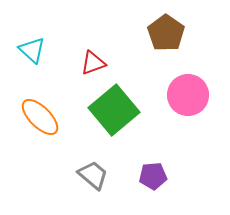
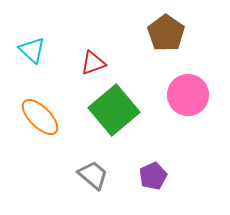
purple pentagon: rotated 20 degrees counterclockwise
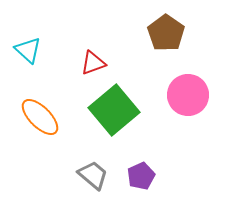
cyan triangle: moved 4 px left
purple pentagon: moved 12 px left
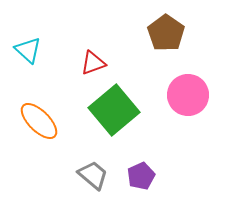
orange ellipse: moved 1 px left, 4 px down
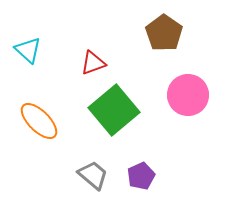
brown pentagon: moved 2 px left
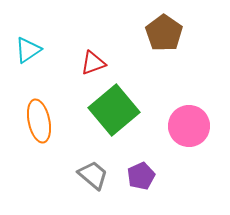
cyan triangle: rotated 44 degrees clockwise
pink circle: moved 1 px right, 31 px down
orange ellipse: rotated 33 degrees clockwise
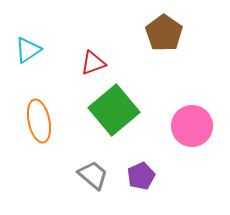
pink circle: moved 3 px right
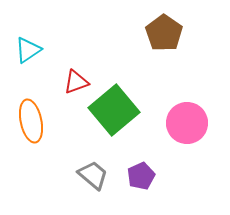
red triangle: moved 17 px left, 19 px down
orange ellipse: moved 8 px left
pink circle: moved 5 px left, 3 px up
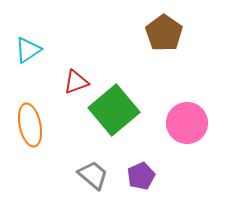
orange ellipse: moved 1 px left, 4 px down
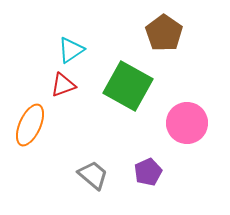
cyan triangle: moved 43 px right
red triangle: moved 13 px left, 3 px down
green square: moved 14 px right, 24 px up; rotated 21 degrees counterclockwise
orange ellipse: rotated 36 degrees clockwise
purple pentagon: moved 7 px right, 4 px up
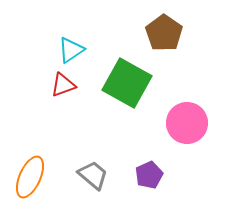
green square: moved 1 px left, 3 px up
orange ellipse: moved 52 px down
purple pentagon: moved 1 px right, 3 px down
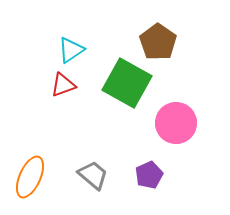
brown pentagon: moved 6 px left, 9 px down
pink circle: moved 11 px left
